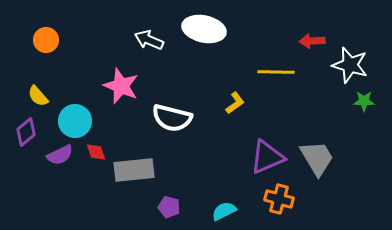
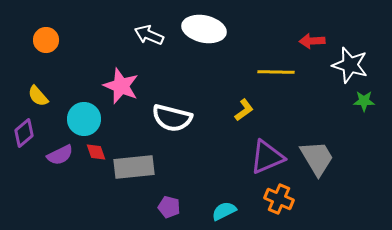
white arrow: moved 5 px up
yellow L-shape: moved 9 px right, 7 px down
cyan circle: moved 9 px right, 2 px up
purple diamond: moved 2 px left, 1 px down
gray rectangle: moved 3 px up
orange cross: rotated 8 degrees clockwise
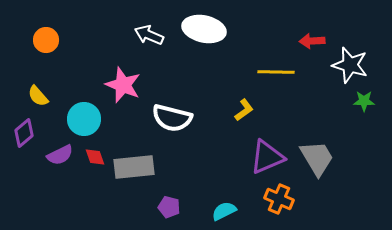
pink star: moved 2 px right, 1 px up
red diamond: moved 1 px left, 5 px down
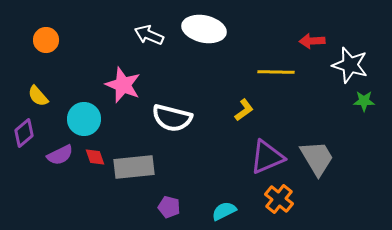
orange cross: rotated 16 degrees clockwise
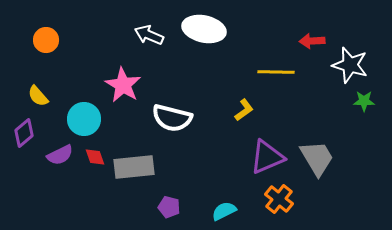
pink star: rotated 9 degrees clockwise
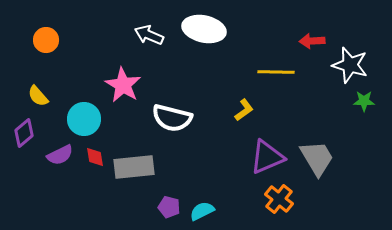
red diamond: rotated 10 degrees clockwise
cyan semicircle: moved 22 px left
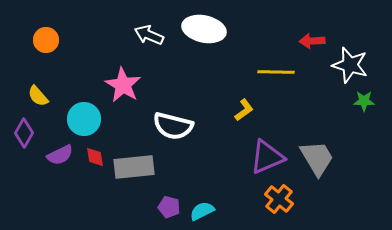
white semicircle: moved 1 px right, 8 px down
purple diamond: rotated 20 degrees counterclockwise
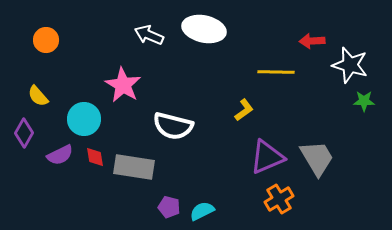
gray rectangle: rotated 15 degrees clockwise
orange cross: rotated 20 degrees clockwise
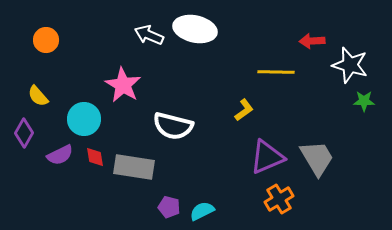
white ellipse: moved 9 px left
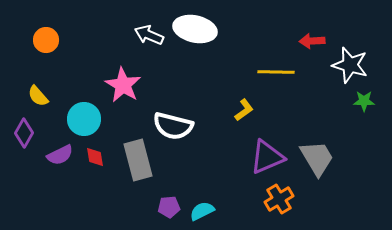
gray rectangle: moved 4 px right, 7 px up; rotated 66 degrees clockwise
purple pentagon: rotated 20 degrees counterclockwise
